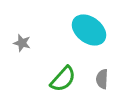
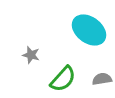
gray star: moved 9 px right, 12 px down
gray semicircle: rotated 78 degrees clockwise
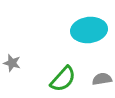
cyan ellipse: rotated 44 degrees counterclockwise
gray star: moved 19 px left, 8 px down
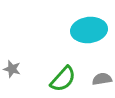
gray star: moved 6 px down
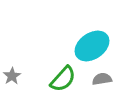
cyan ellipse: moved 3 px right, 16 px down; rotated 28 degrees counterclockwise
gray star: moved 7 px down; rotated 24 degrees clockwise
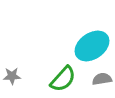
gray star: rotated 30 degrees clockwise
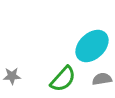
cyan ellipse: rotated 8 degrees counterclockwise
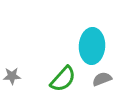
cyan ellipse: rotated 44 degrees counterclockwise
gray semicircle: rotated 12 degrees counterclockwise
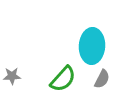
gray semicircle: rotated 138 degrees clockwise
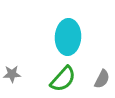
cyan ellipse: moved 24 px left, 9 px up
gray star: moved 2 px up
